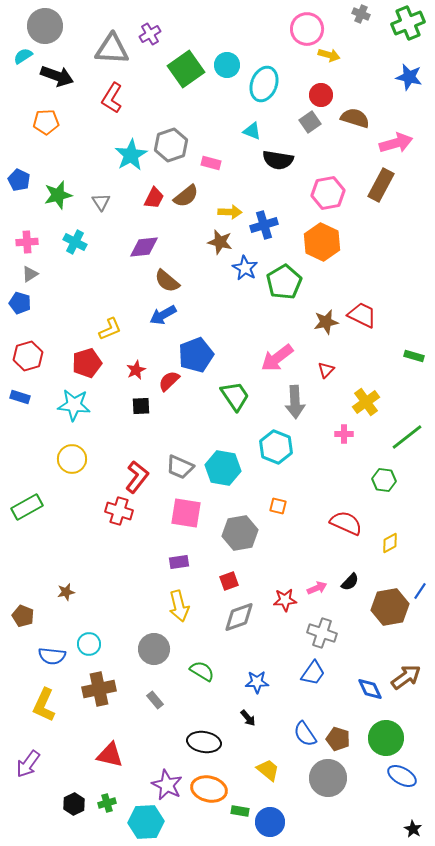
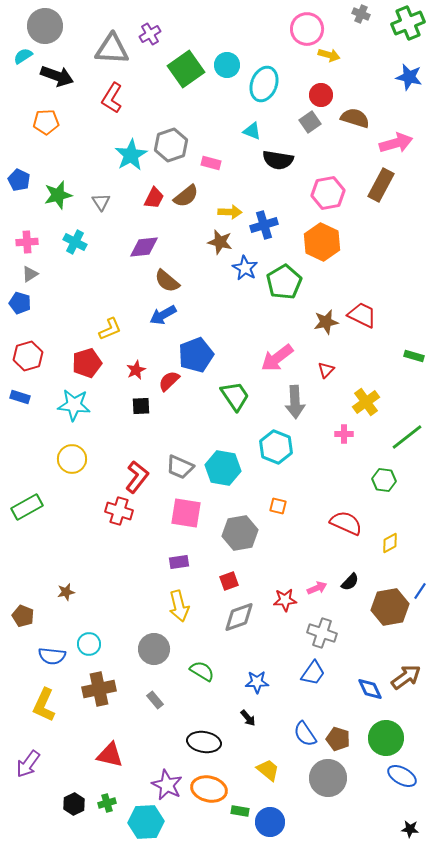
black star at (413, 829): moved 3 px left; rotated 24 degrees counterclockwise
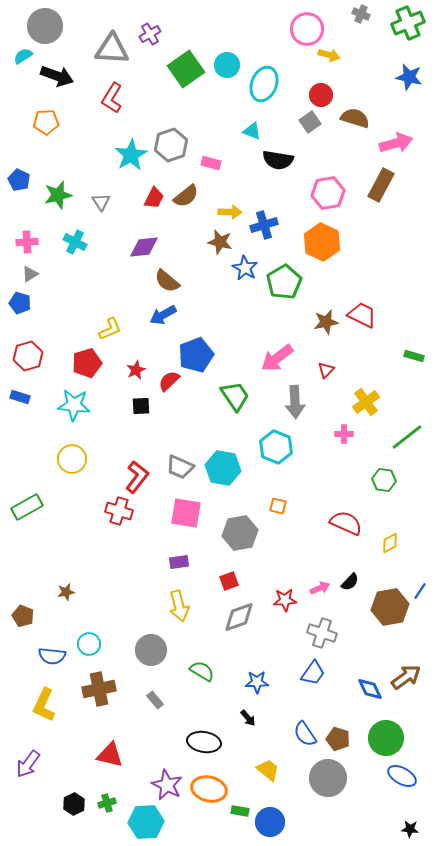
pink arrow at (317, 588): moved 3 px right
gray circle at (154, 649): moved 3 px left, 1 px down
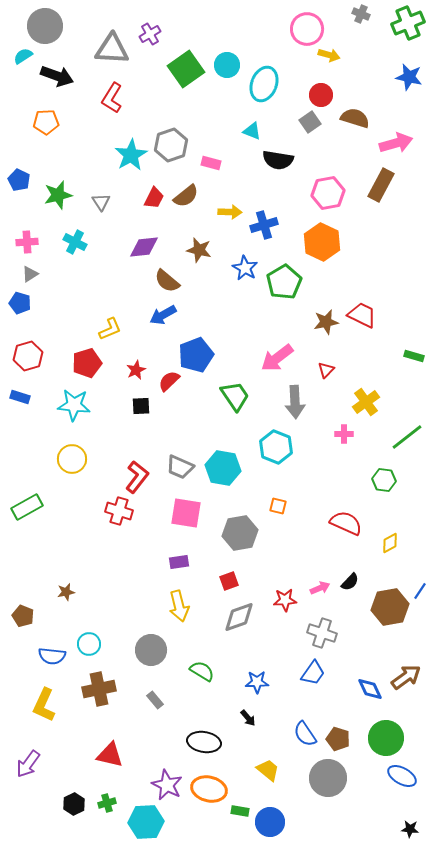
brown star at (220, 242): moved 21 px left, 8 px down
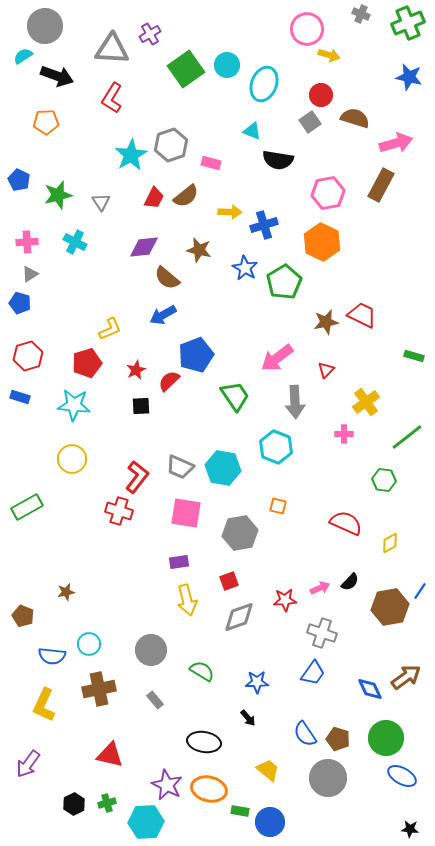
brown semicircle at (167, 281): moved 3 px up
yellow arrow at (179, 606): moved 8 px right, 6 px up
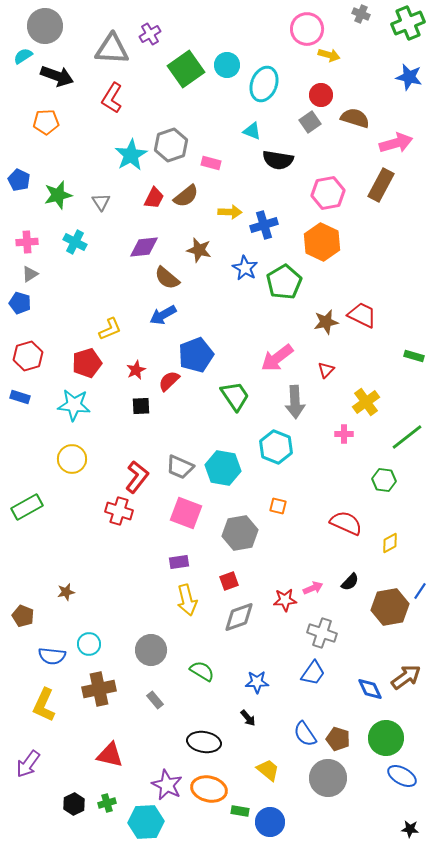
pink square at (186, 513): rotated 12 degrees clockwise
pink arrow at (320, 588): moved 7 px left
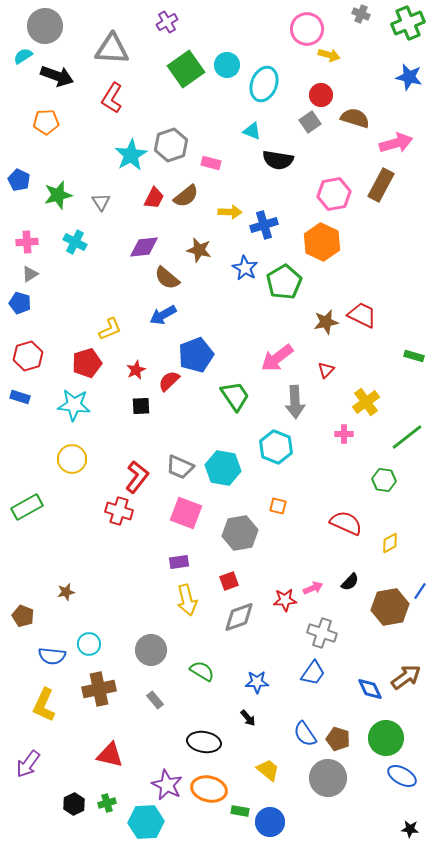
purple cross at (150, 34): moved 17 px right, 12 px up
pink hexagon at (328, 193): moved 6 px right, 1 px down
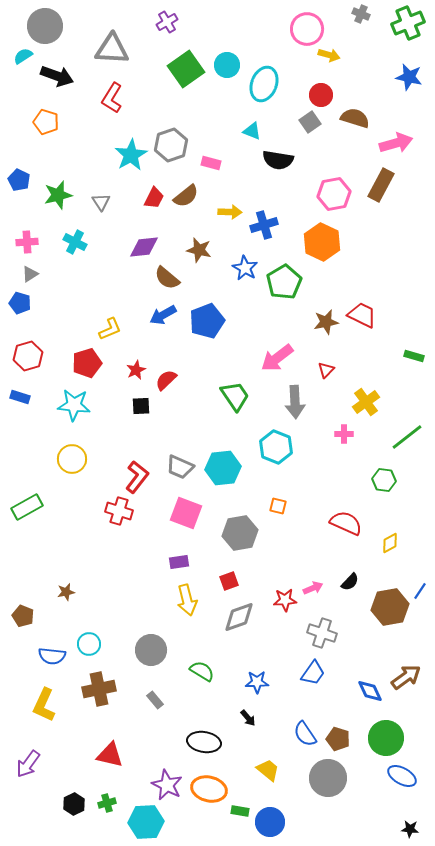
orange pentagon at (46, 122): rotated 20 degrees clockwise
blue pentagon at (196, 355): moved 11 px right, 34 px up
red semicircle at (169, 381): moved 3 px left, 1 px up
cyan hexagon at (223, 468): rotated 16 degrees counterclockwise
blue diamond at (370, 689): moved 2 px down
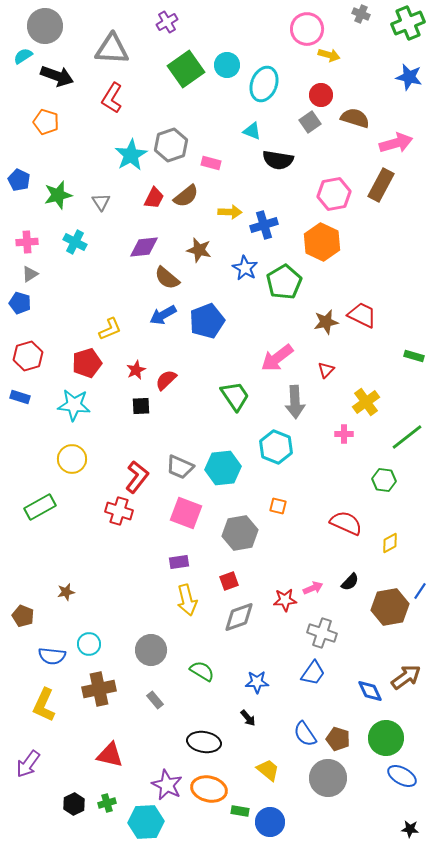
green rectangle at (27, 507): moved 13 px right
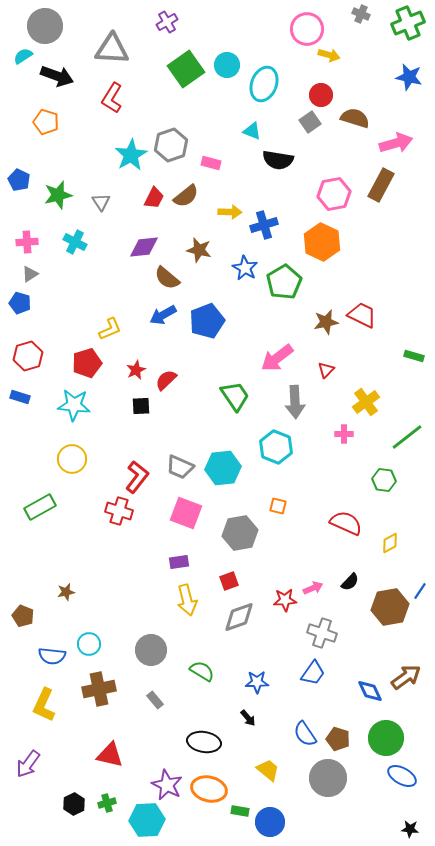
cyan hexagon at (146, 822): moved 1 px right, 2 px up
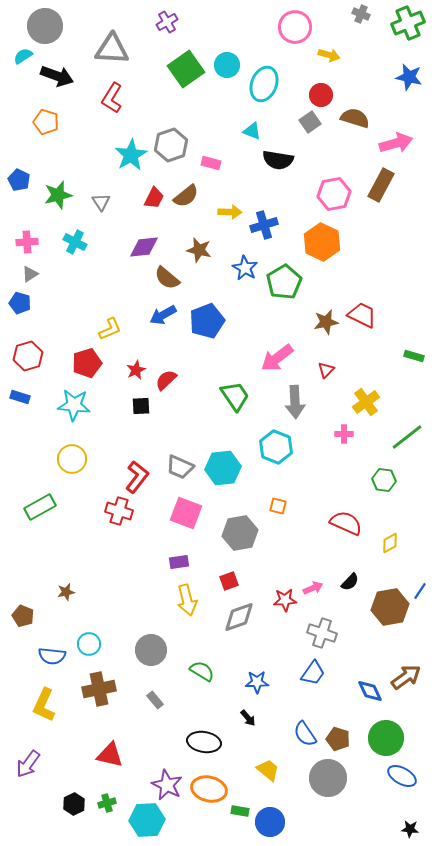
pink circle at (307, 29): moved 12 px left, 2 px up
